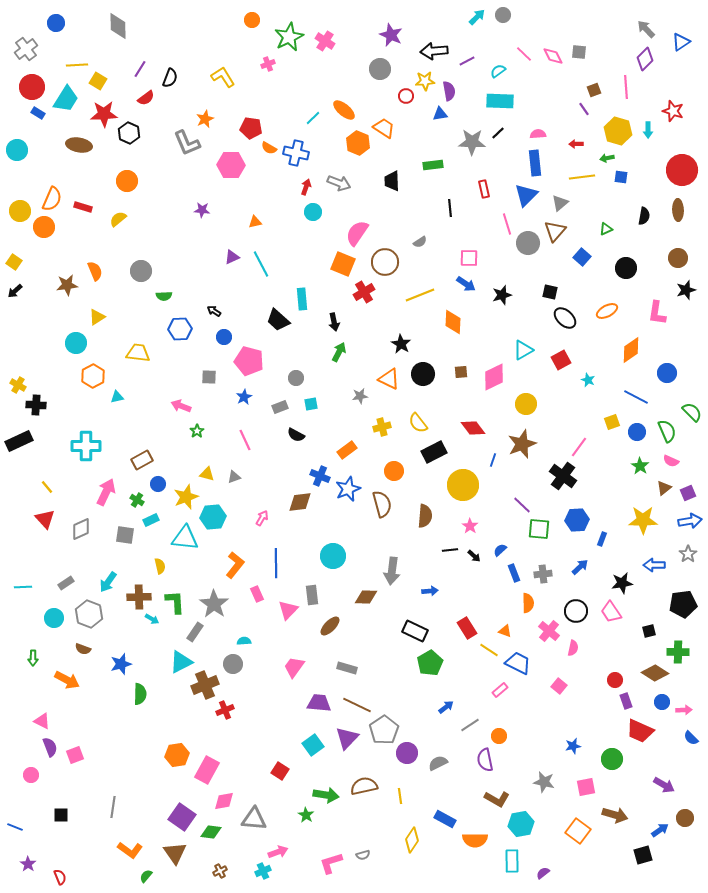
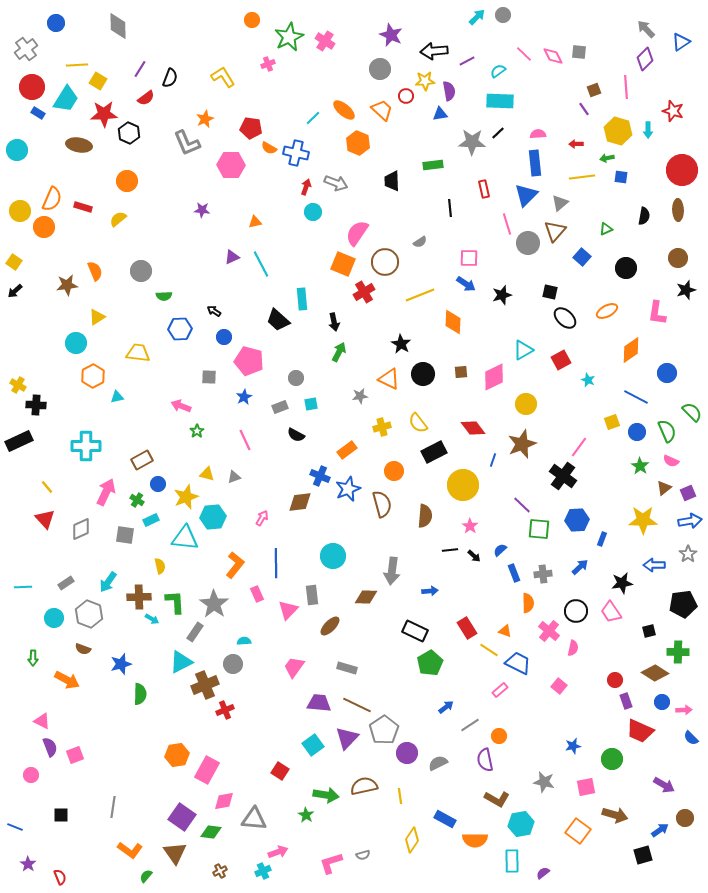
orange trapezoid at (384, 128): moved 2 px left, 18 px up; rotated 10 degrees clockwise
gray arrow at (339, 183): moved 3 px left
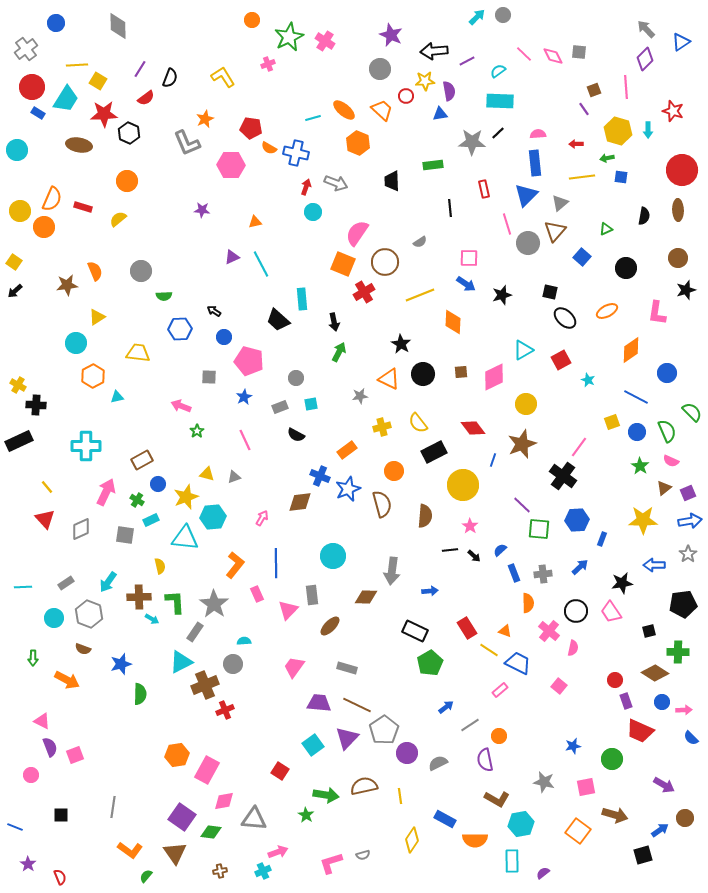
cyan line at (313, 118): rotated 28 degrees clockwise
brown cross at (220, 871): rotated 16 degrees clockwise
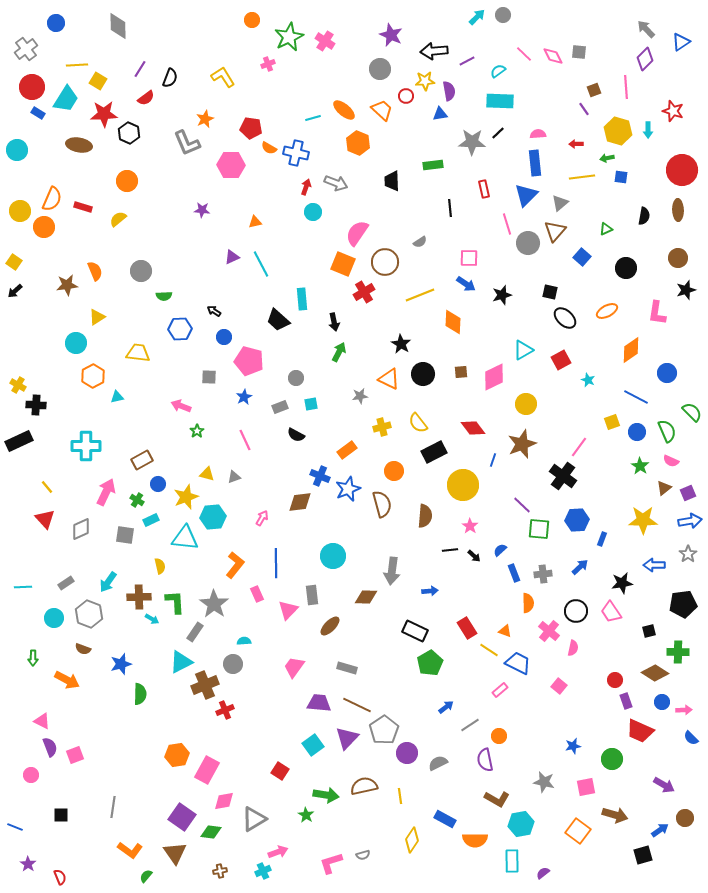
gray triangle at (254, 819): rotated 36 degrees counterclockwise
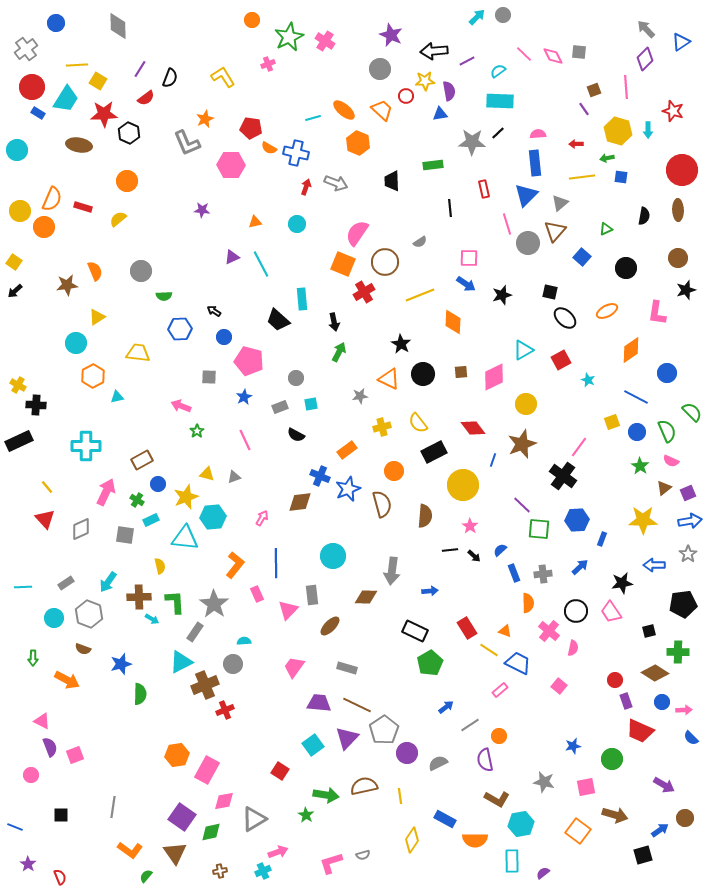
cyan circle at (313, 212): moved 16 px left, 12 px down
green diamond at (211, 832): rotated 20 degrees counterclockwise
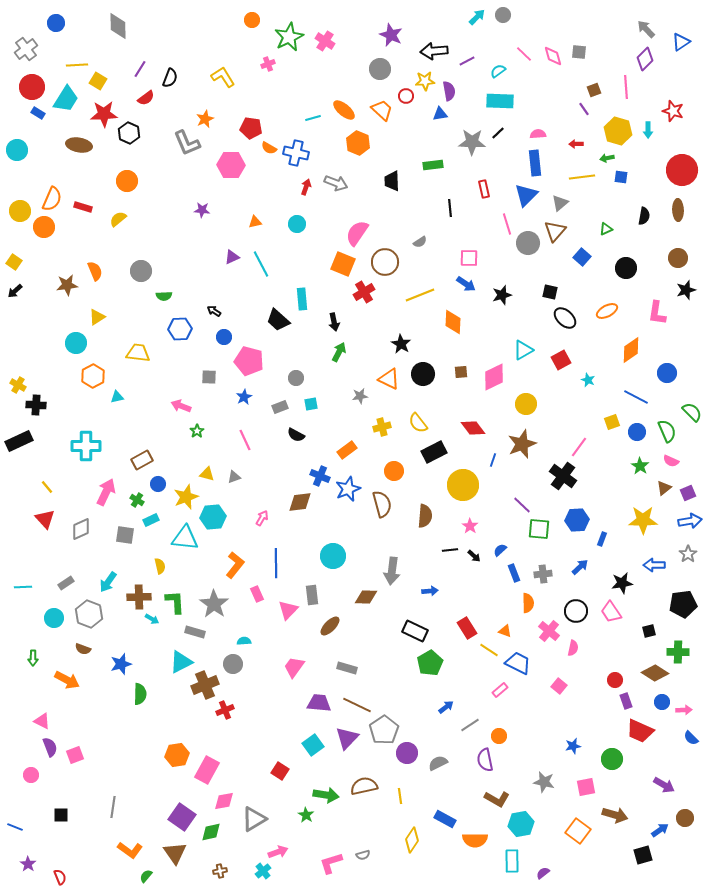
pink diamond at (553, 56): rotated 10 degrees clockwise
gray rectangle at (195, 632): rotated 72 degrees clockwise
cyan cross at (263, 871): rotated 14 degrees counterclockwise
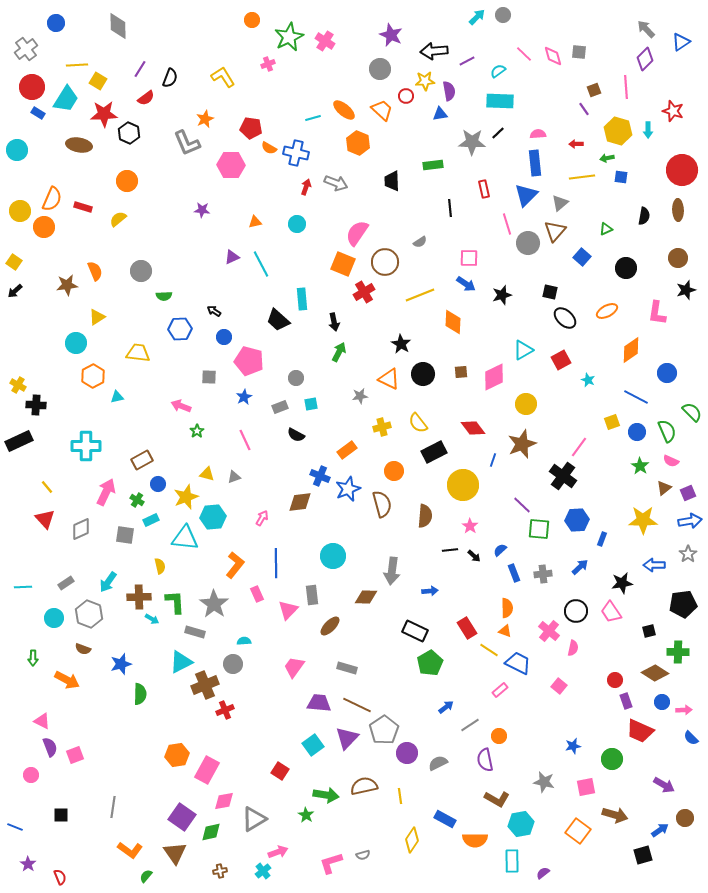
orange semicircle at (528, 603): moved 21 px left, 5 px down
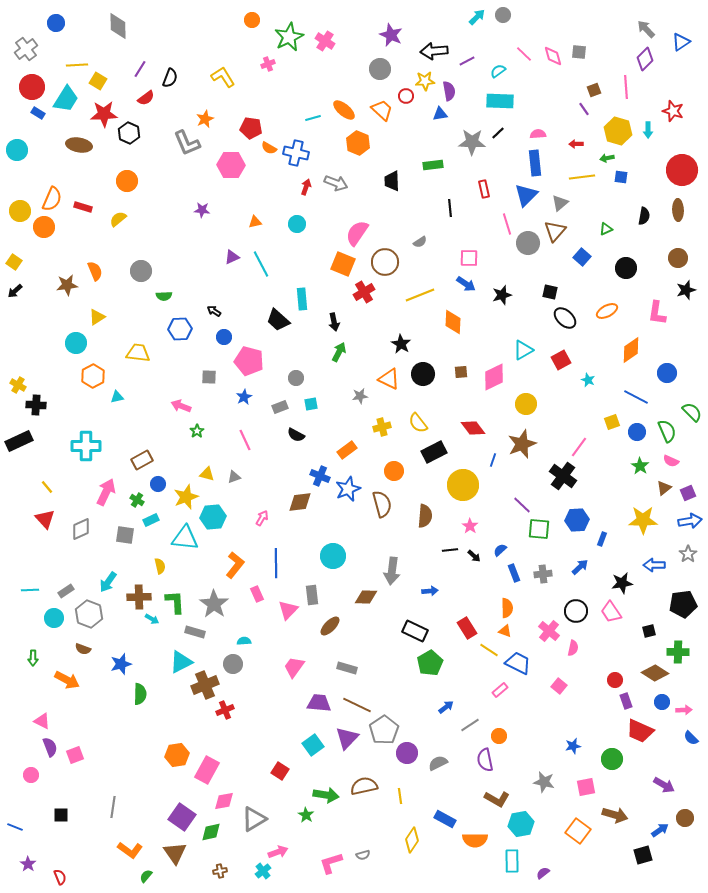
gray rectangle at (66, 583): moved 8 px down
cyan line at (23, 587): moved 7 px right, 3 px down
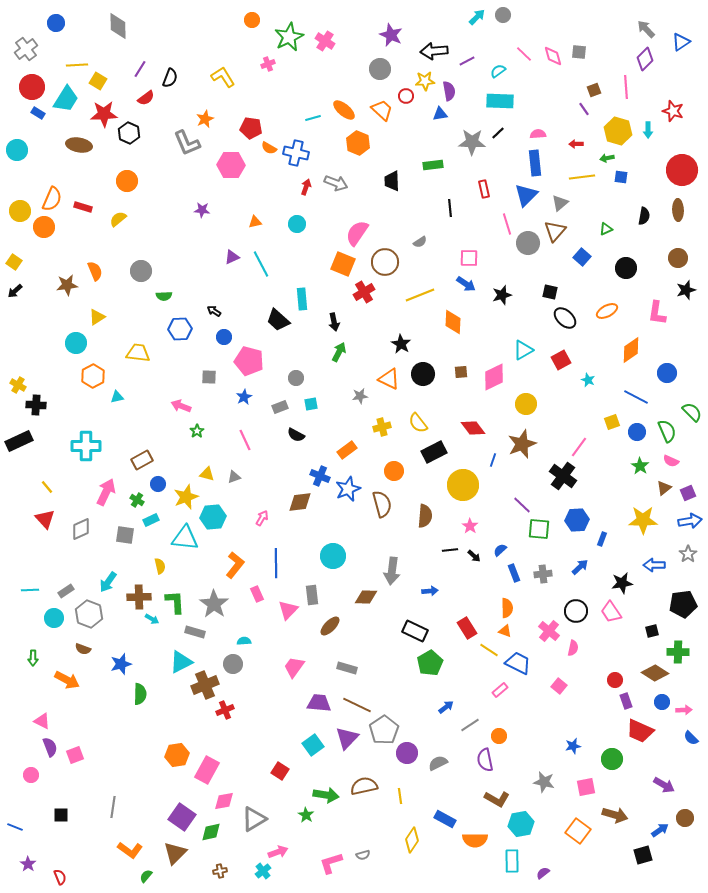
black square at (649, 631): moved 3 px right
brown triangle at (175, 853): rotated 20 degrees clockwise
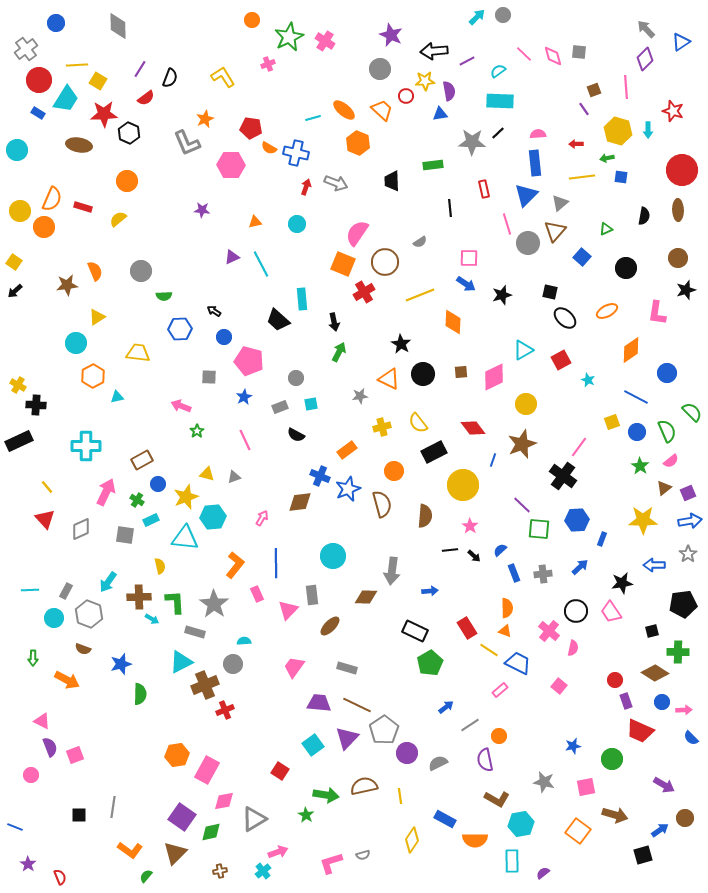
red circle at (32, 87): moved 7 px right, 7 px up
pink semicircle at (671, 461): rotated 63 degrees counterclockwise
gray rectangle at (66, 591): rotated 28 degrees counterclockwise
black square at (61, 815): moved 18 px right
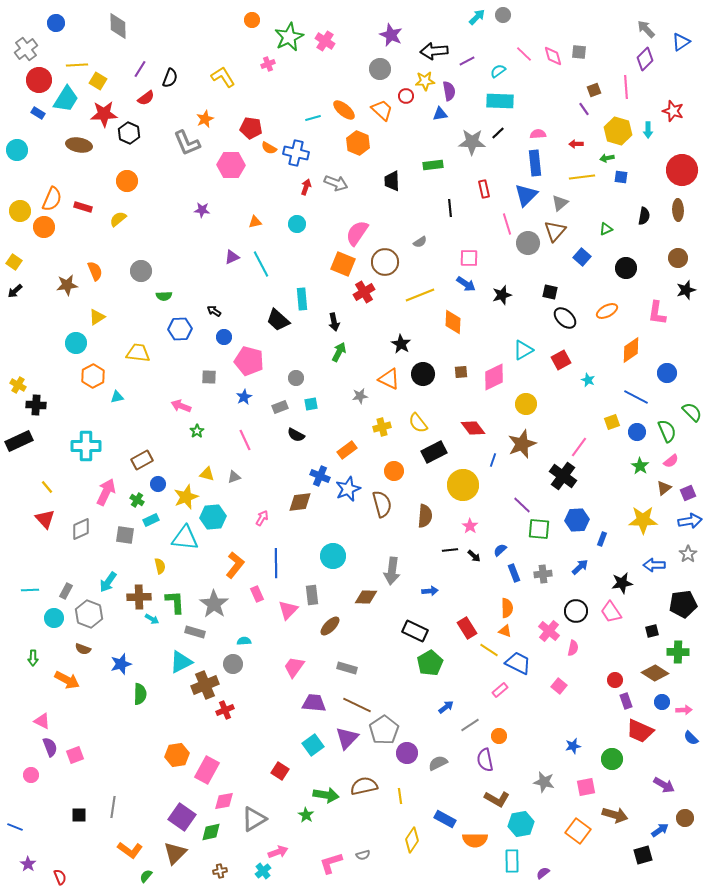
purple trapezoid at (319, 703): moved 5 px left
